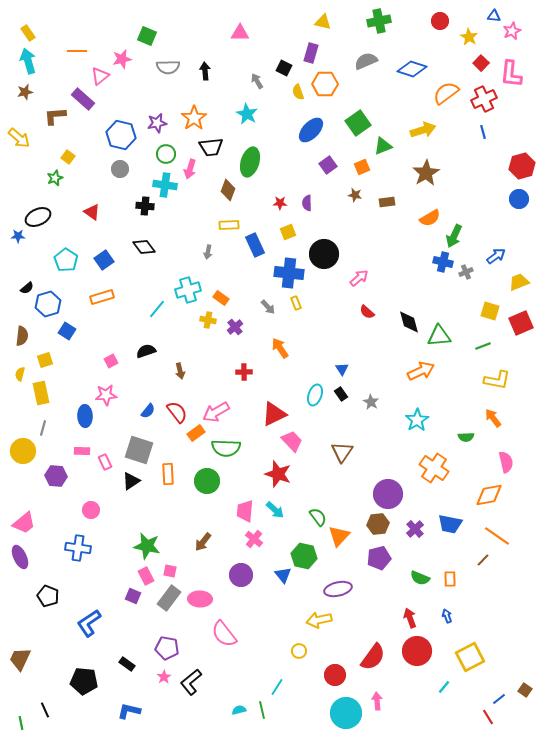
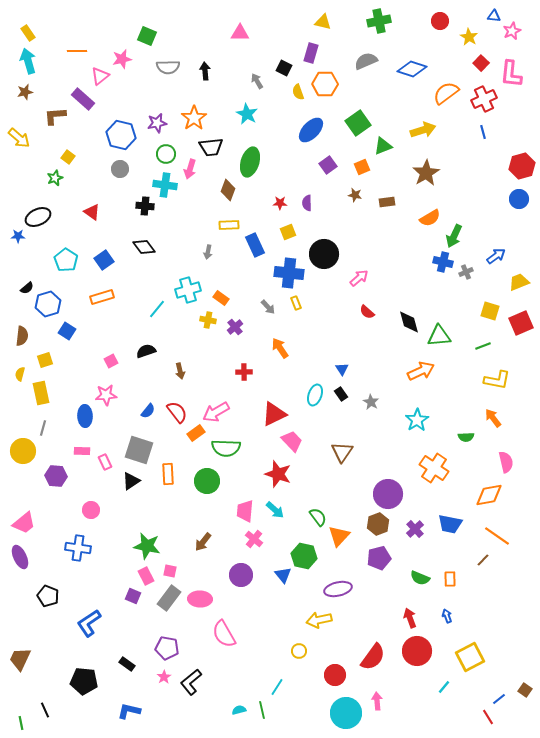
brown hexagon at (378, 524): rotated 15 degrees counterclockwise
pink semicircle at (224, 634): rotated 8 degrees clockwise
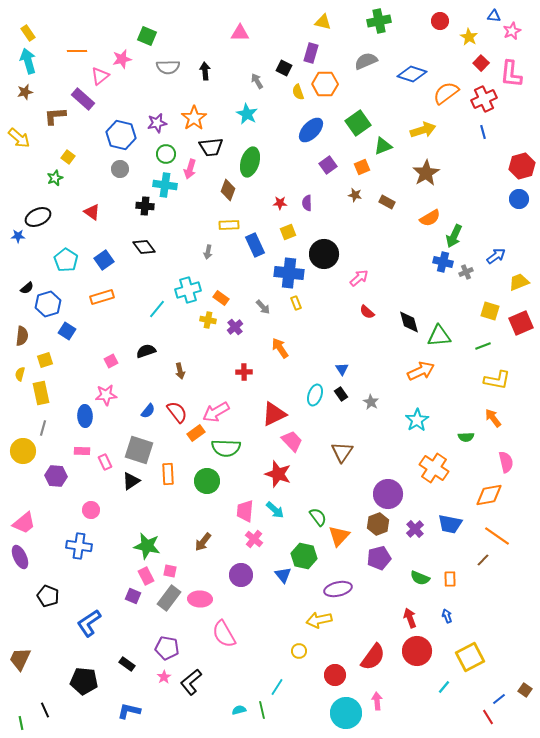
blue diamond at (412, 69): moved 5 px down
brown rectangle at (387, 202): rotated 35 degrees clockwise
gray arrow at (268, 307): moved 5 px left
blue cross at (78, 548): moved 1 px right, 2 px up
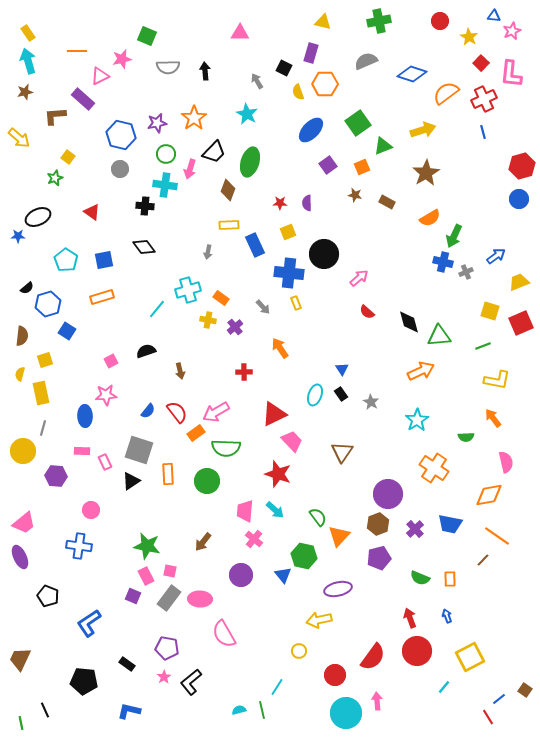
pink triangle at (100, 76): rotated 12 degrees clockwise
black trapezoid at (211, 147): moved 3 px right, 5 px down; rotated 40 degrees counterclockwise
blue square at (104, 260): rotated 24 degrees clockwise
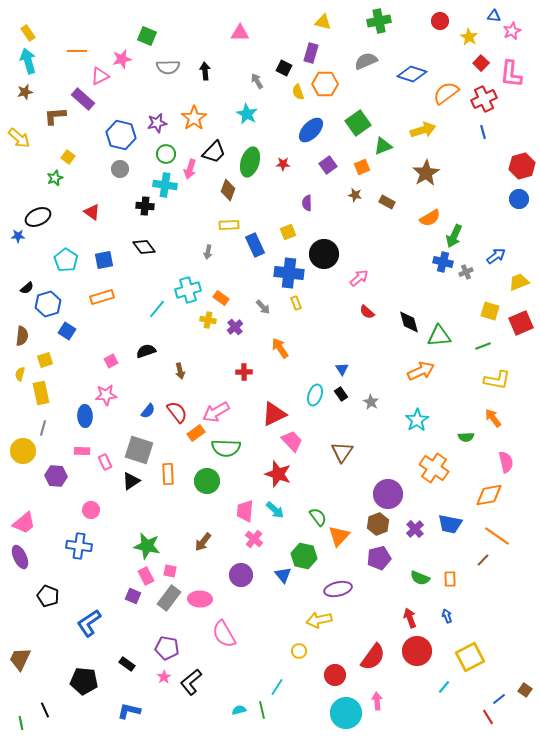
red star at (280, 203): moved 3 px right, 39 px up
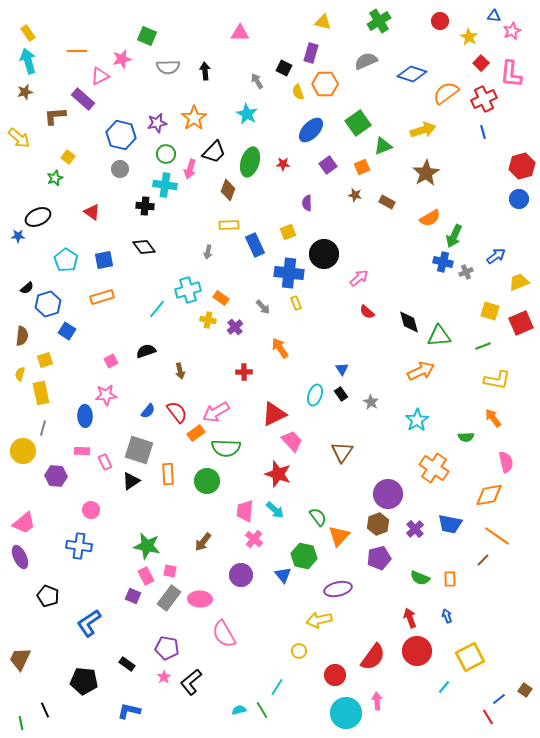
green cross at (379, 21): rotated 20 degrees counterclockwise
green line at (262, 710): rotated 18 degrees counterclockwise
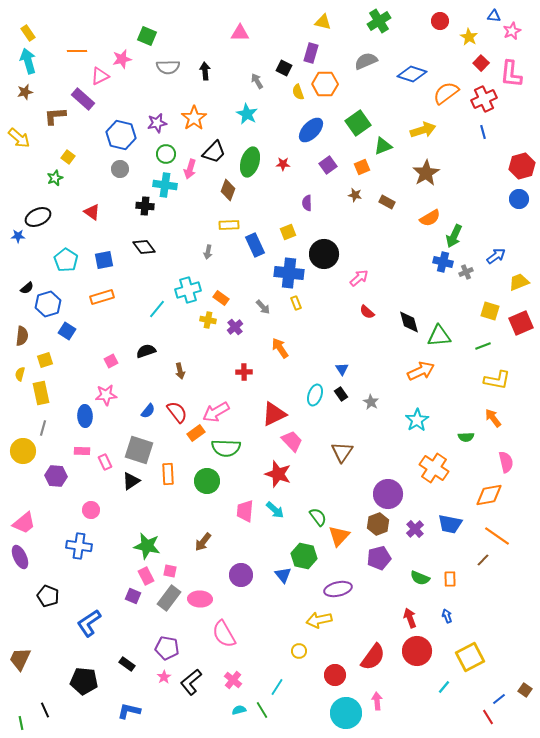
pink cross at (254, 539): moved 21 px left, 141 px down
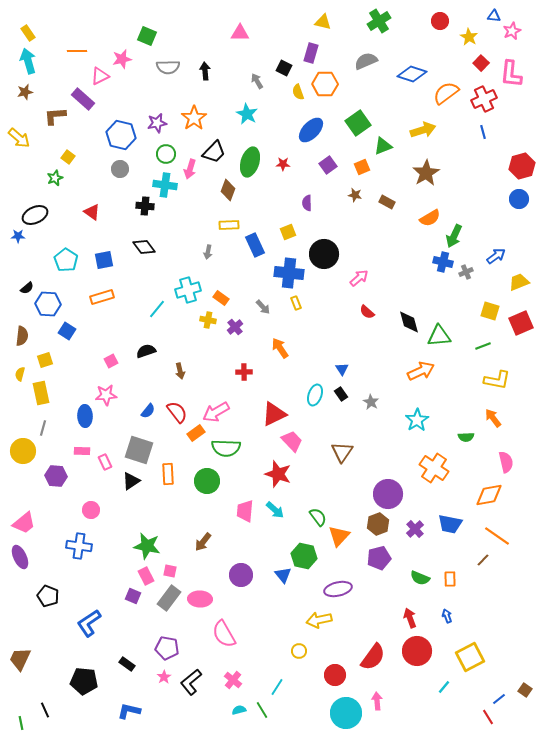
black ellipse at (38, 217): moved 3 px left, 2 px up
blue hexagon at (48, 304): rotated 20 degrees clockwise
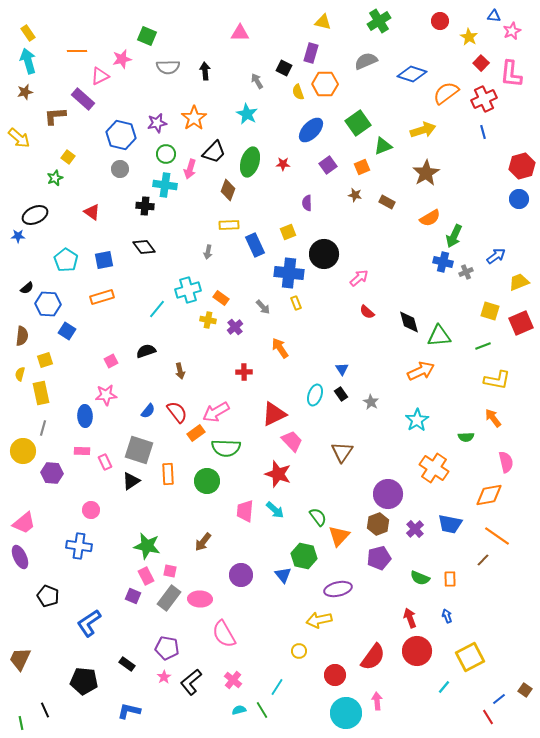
purple hexagon at (56, 476): moved 4 px left, 3 px up
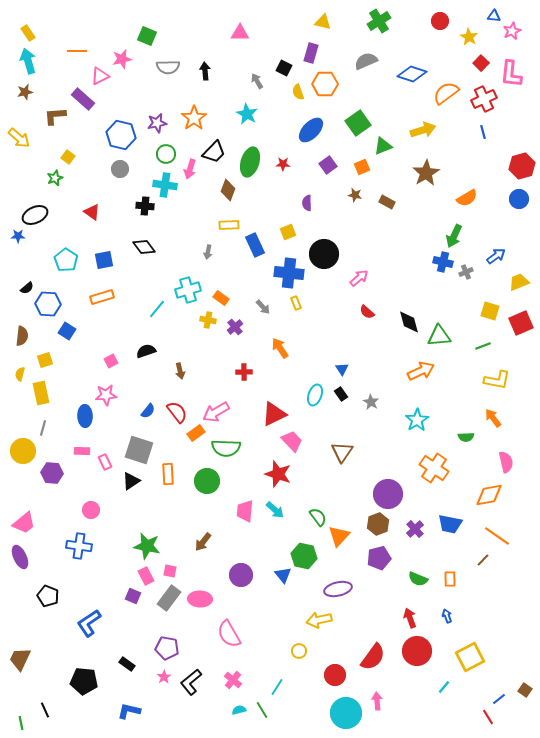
orange semicircle at (430, 218): moved 37 px right, 20 px up
green semicircle at (420, 578): moved 2 px left, 1 px down
pink semicircle at (224, 634): moved 5 px right
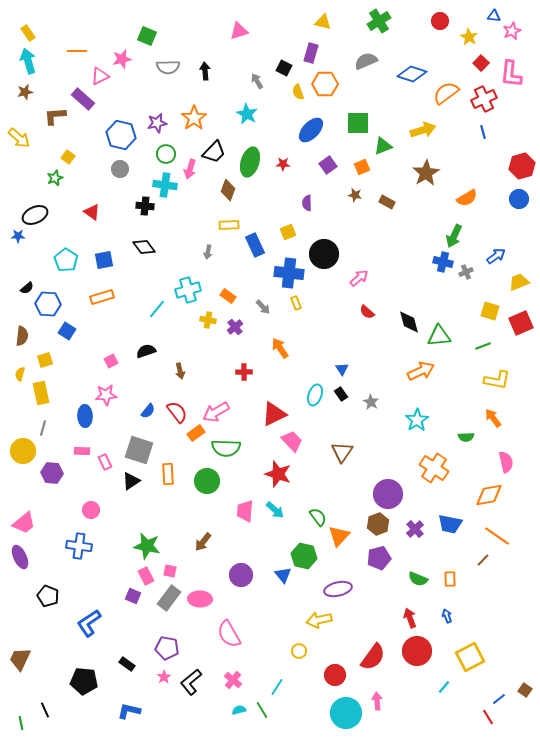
pink triangle at (240, 33): moved 1 px left, 2 px up; rotated 18 degrees counterclockwise
green square at (358, 123): rotated 35 degrees clockwise
orange rectangle at (221, 298): moved 7 px right, 2 px up
